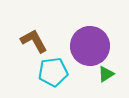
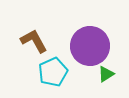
cyan pentagon: rotated 16 degrees counterclockwise
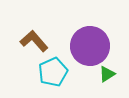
brown L-shape: rotated 12 degrees counterclockwise
green triangle: moved 1 px right
